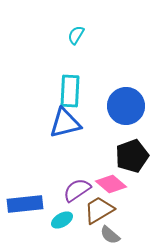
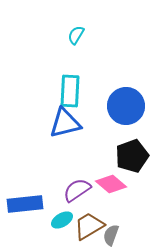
brown trapezoid: moved 10 px left, 16 px down
gray semicircle: moved 1 px right; rotated 70 degrees clockwise
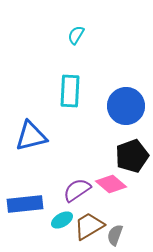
blue triangle: moved 34 px left, 13 px down
gray semicircle: moved 4 px right
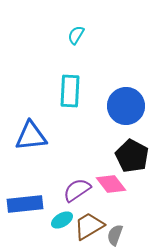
blue triangle: rotated 8 degrees clockwise
black pentagon: rotated 24 degrees counterclockwise
pink diamond: rotated 12 degrees clockwise
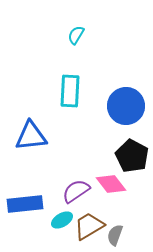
purple semicircle: moved 1 px left, 1 px down
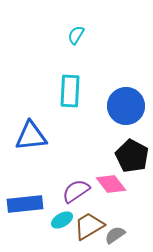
gray semicircle: rotated 35 degrees clockwise
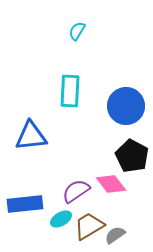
cyan semicircle: moved 1 px right, 4 px up
cyan ellipse: moved 1 px left, 1 px up
